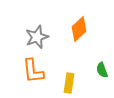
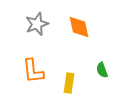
orange diamond: moved 2 px up; rotated 60 degrees counterclockwise
gray star: moved 13 px up
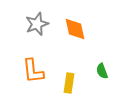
orange diamond: moved 4 px left, 2 px down
green semicircle: moved 1 px down
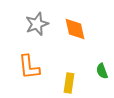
orange L-shape: moved 4 px left, 4 px up
